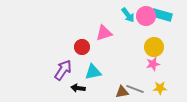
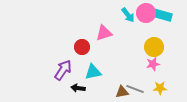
pink circle: moved 3 px up
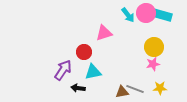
red circle: moved 2 px right, 5 px down
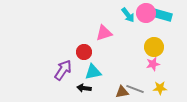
black arrow: moved 6 px right
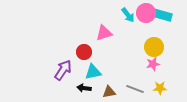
brown triangle: moved 13 px left
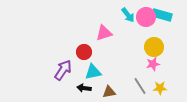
pink circle: moved 4 px down
gray line: moved 5 px right, 3 px up; rotated 36 degrees clockwise
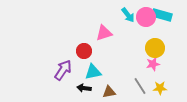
yellow circle: moved 1 px right, 1 px down
red circle: moved 1 px up
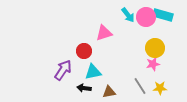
cyan rectangle: moved 1 px right
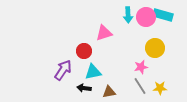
cyan arrow: rotated 35 degrees clockwise
pink star: moved 12 px left, 3 px down
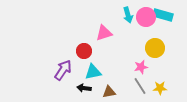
cyan arrow: rotated 14 degrees counterclockwise
